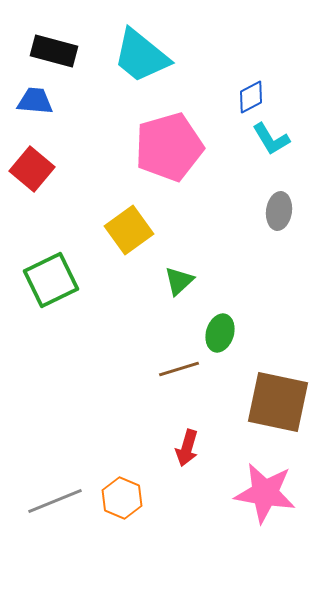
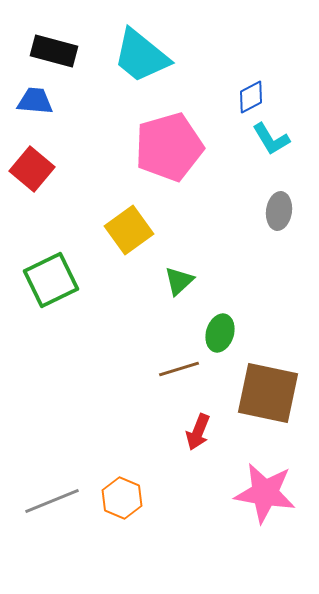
brown square: moved 10 px left, 9 px up
red arrow: moved 11 px right, 16 px up; rotated 6 degrees clockwise
gray line: moved 3 px left
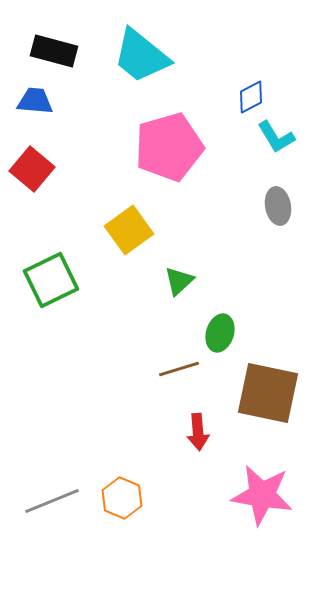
cyan L-shape: moved 5 px right, 2 px up
gray ellipse: moved 1 px left, 5 px up; rotated 18 degrees counterclockwise
red arrow: rotated 27 degrees counterclockwise
pink star: moved 3 px left, 2 px down
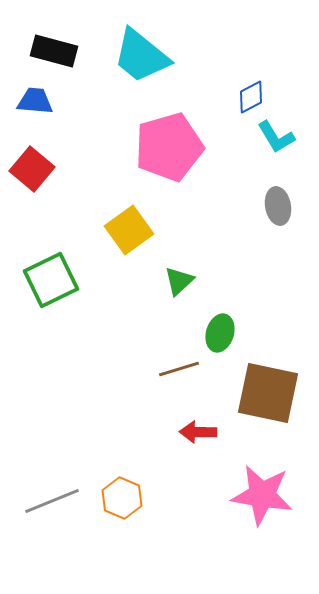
red arrow: rotated 96 degrees clockwise
